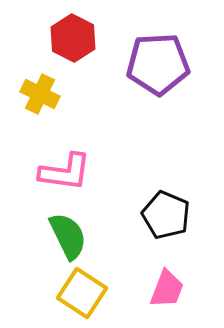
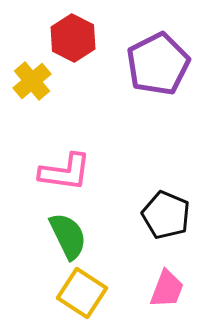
purple pentagon: rotated 24 degrees counterclockwise
yellow cross: moved 8 px left, 13 px up; rotated 24 degrees clockwise
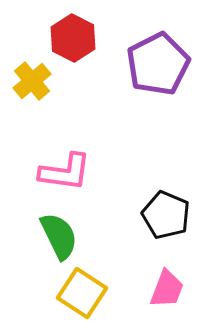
green semicircle: moved 9 px left
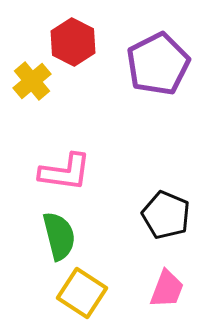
red hexagon: moved 4 px down
green semicircle: rotated 12 degrees clockwise
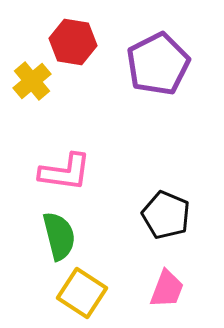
red hexagon: rotated 18 degrees counterclockwise
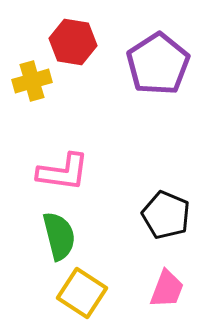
purple pentagon: rotated 6 degrees counterclockwise
yellow cross: rotated 24 degrees clockwise
pink L-shape: moved 2 px left
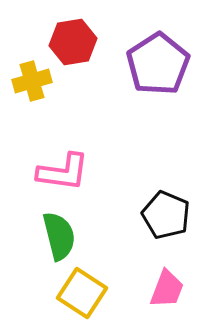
red hexagon: rotated 18 degrees counterclockwise
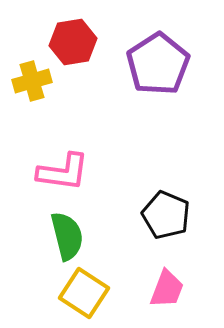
green semicircle: moved 8 px right
yellow square: moved 2 px right
